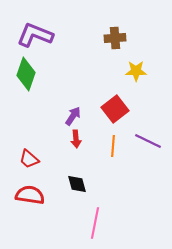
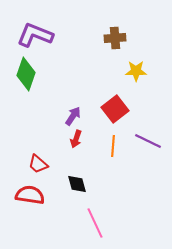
red arrow: rotated 24 degrees clockwise
red trapezoid: moved 9 px right, 5 px down
pink line: rotated 36 degrees counterclockwise
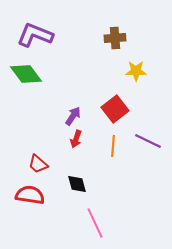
green diamond: rotated 56 degrees counterclockwise
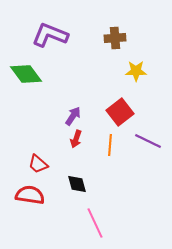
purple L-shape: moved 15 px right
red square: moved 5 px right, 3 px down
orange line: moved 3 px left, 1 px up
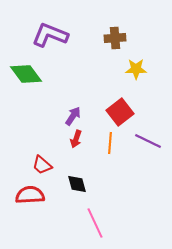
yellow star: moved 2 px up
orange line: moved 2 px up
red trapezoid: moved 4 px right, 1 px down
red semicircle: rotated 12 degrees counterclockwise
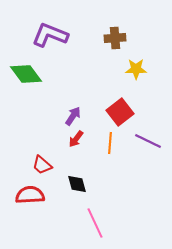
red arrow: rotated 18 degrees clockwise
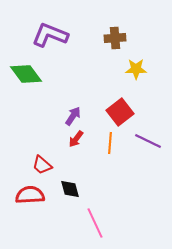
black diamond: moved 7 px left, 5 px down
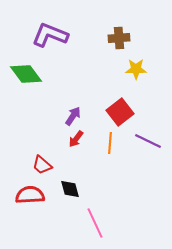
brown cross: moved 4 px right
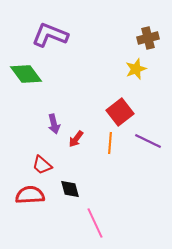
brown cross: moved 29 px right; rotated 10 degrees counterclockwise
yellow star: rotated 20 degrees counterclockwise
purple arrow: moved 19 px left, 8 px down; rotated 132 degrees clockwise
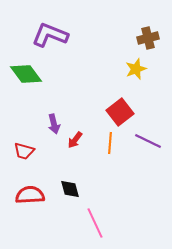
red arrow: moved 1 px left, 1 px down
red trapezoid: moved 18 px left, 14 px up; rotated 25 degrees counterclockwise
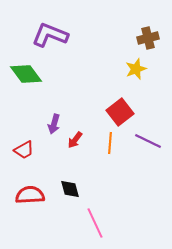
purple arrow: rotated 30 degrees clockwise
red trapezoid: moved 1 px up; rotated 45 degrees counterclockwise
